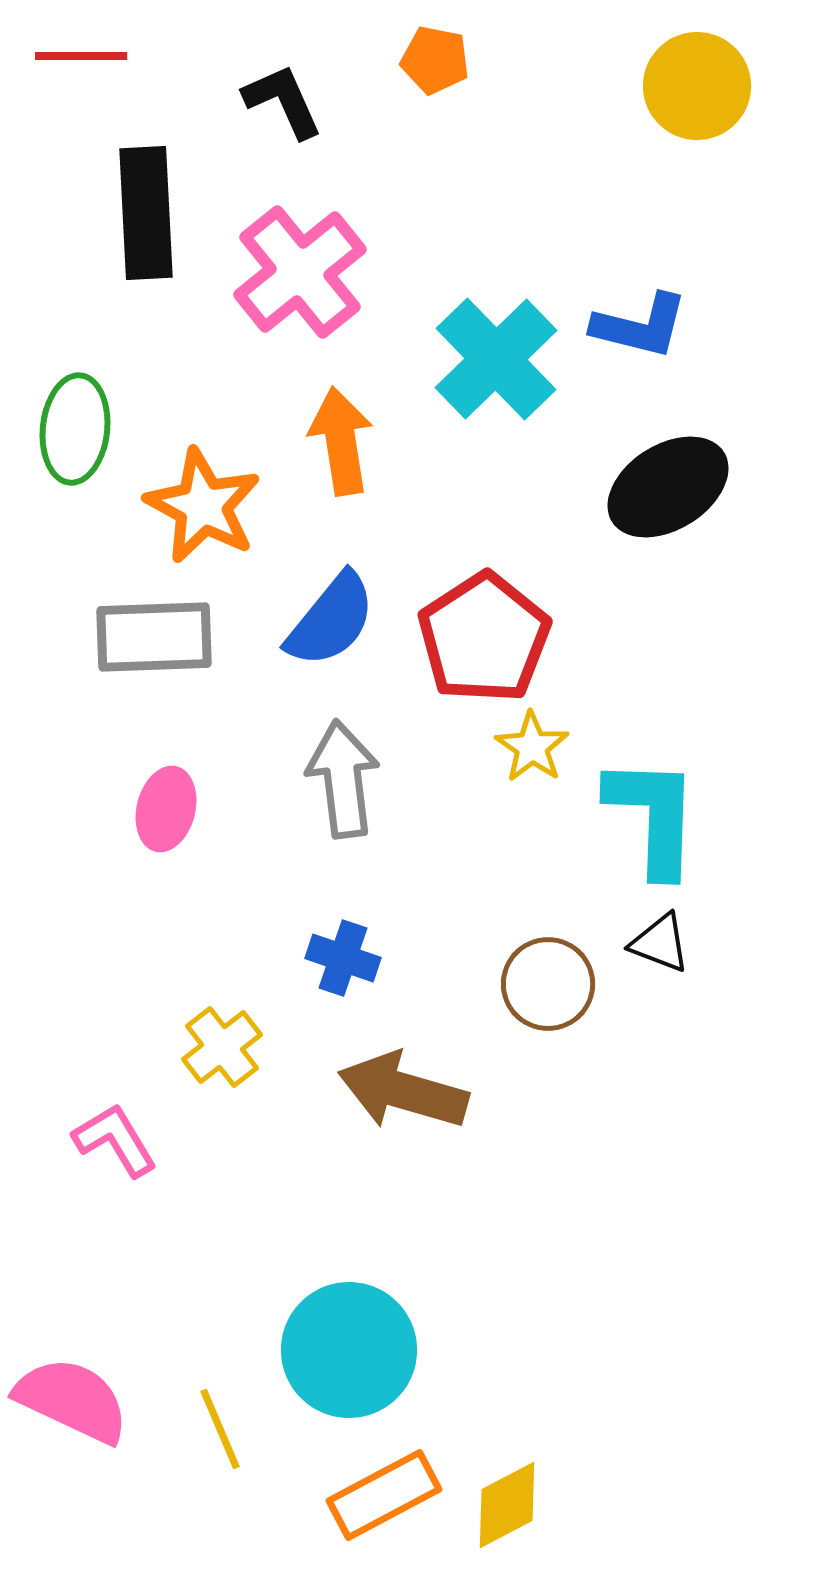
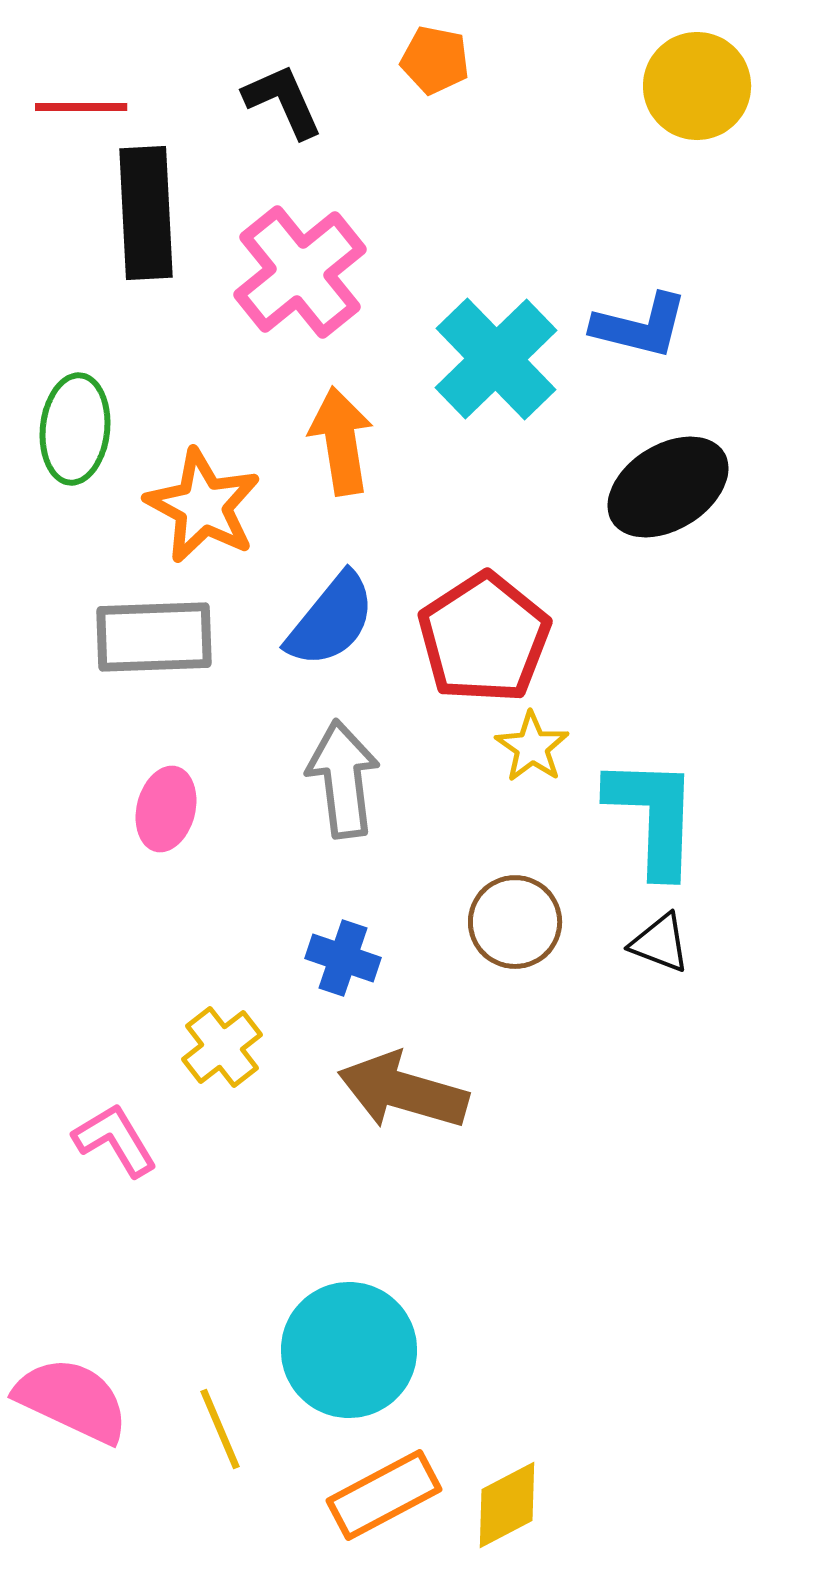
red line: moved 51 px down
brown circle: moved 33 px left, 62 px up
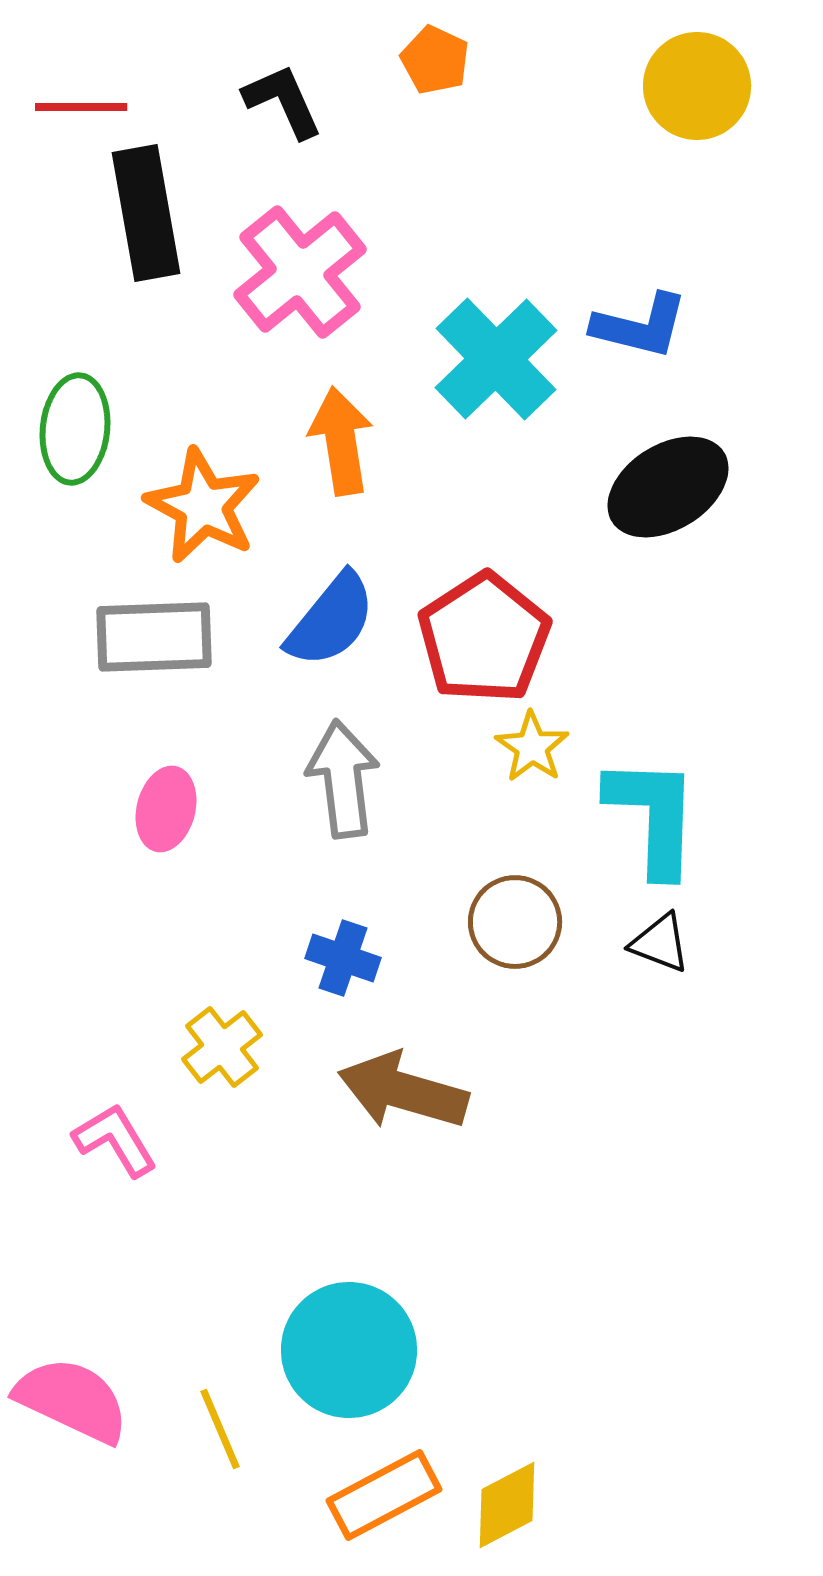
orange pentagon: rotated 14 degrees clockwise
black rectangle: rotated 7 degrees counterclockwise
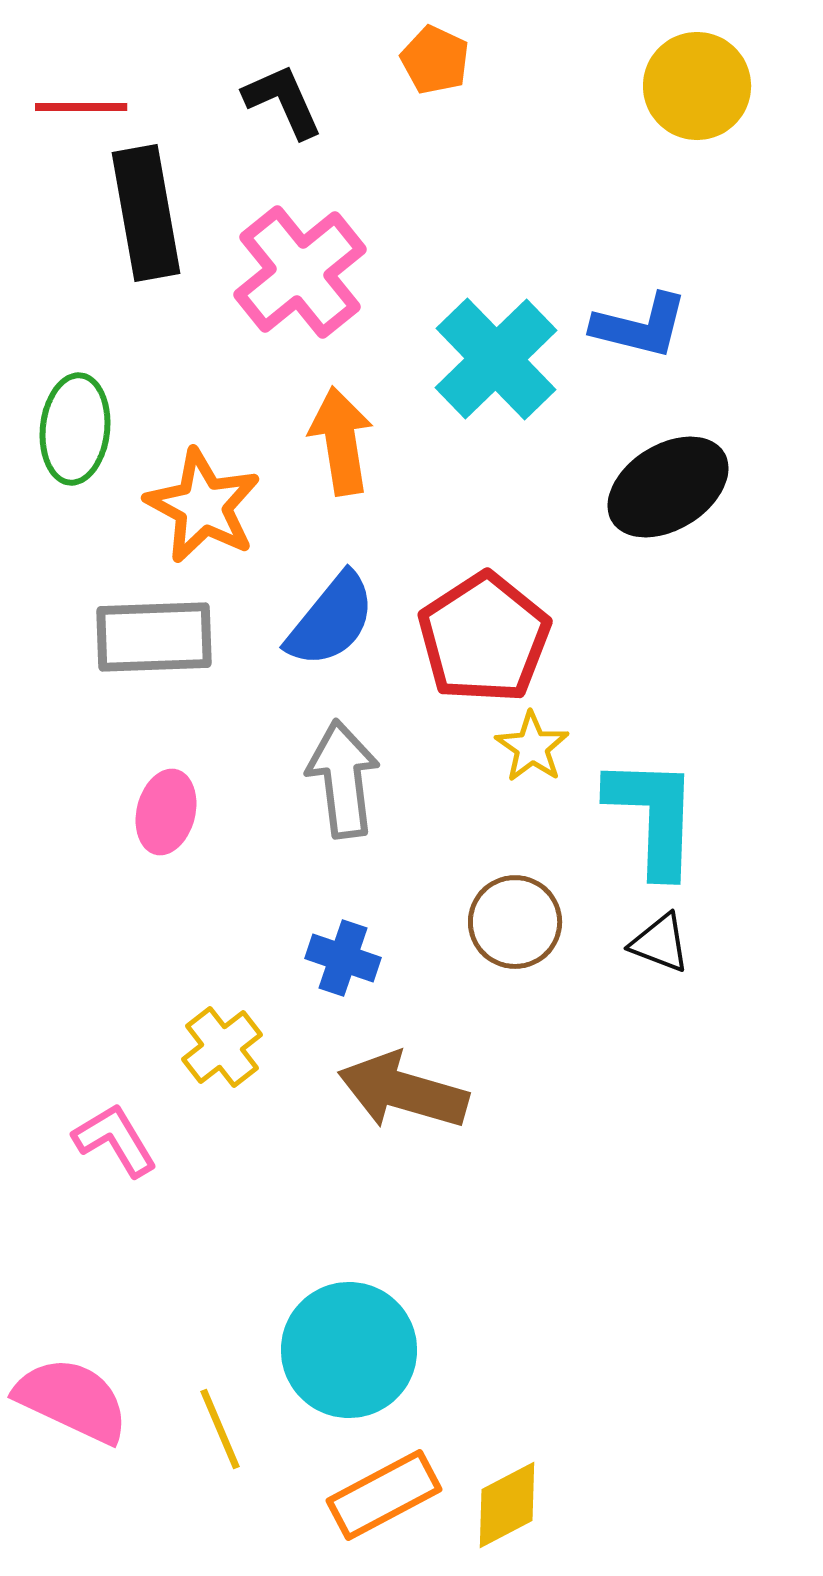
pink ellipse: moved 3 px down
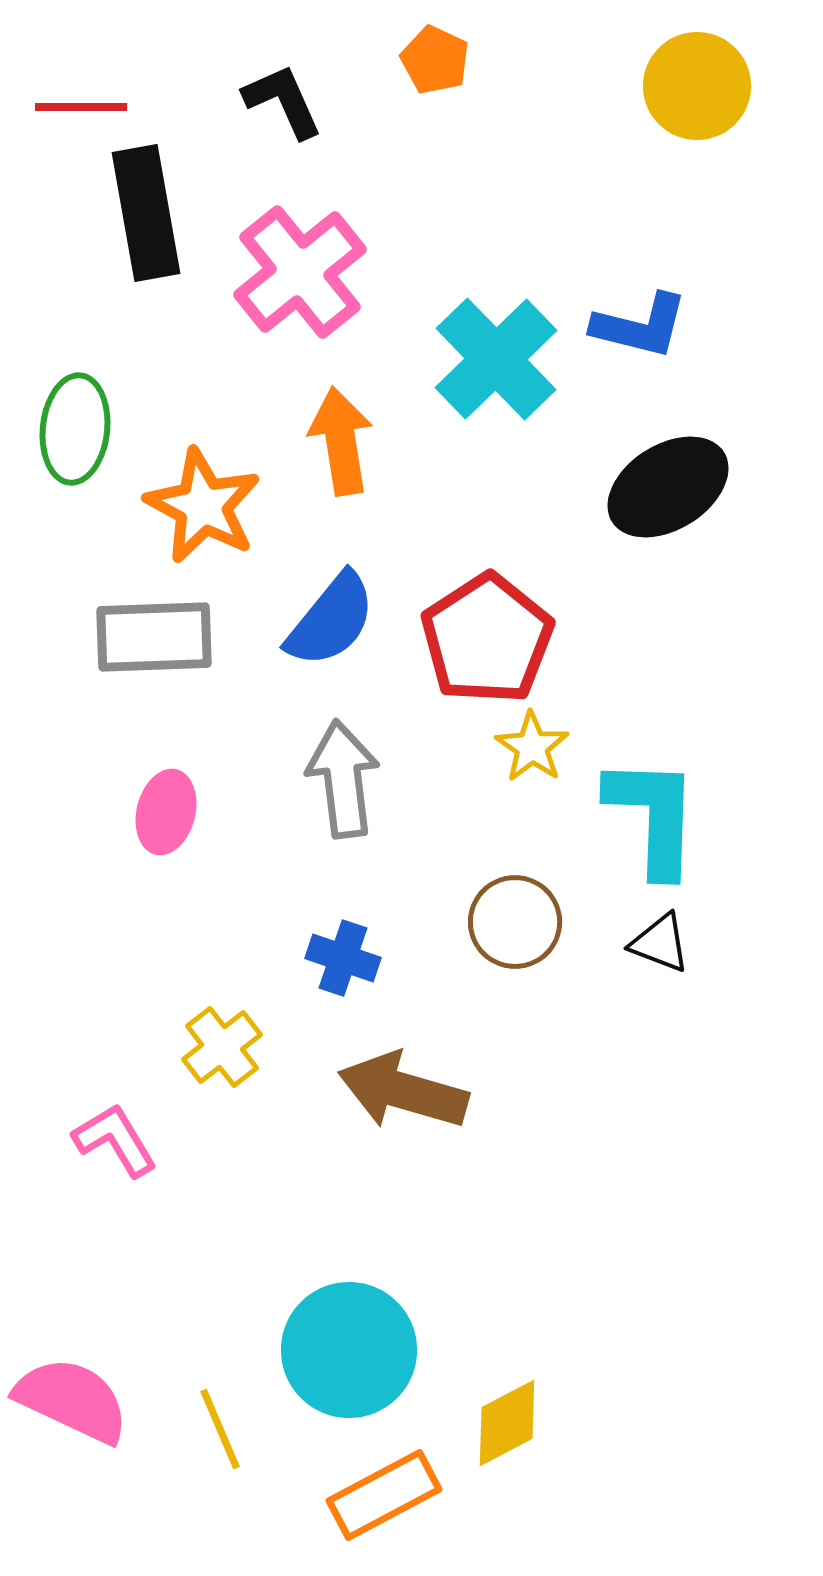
red pentagon: moved 3 px right, 1 px down
yellow diamond: moved 82 px up
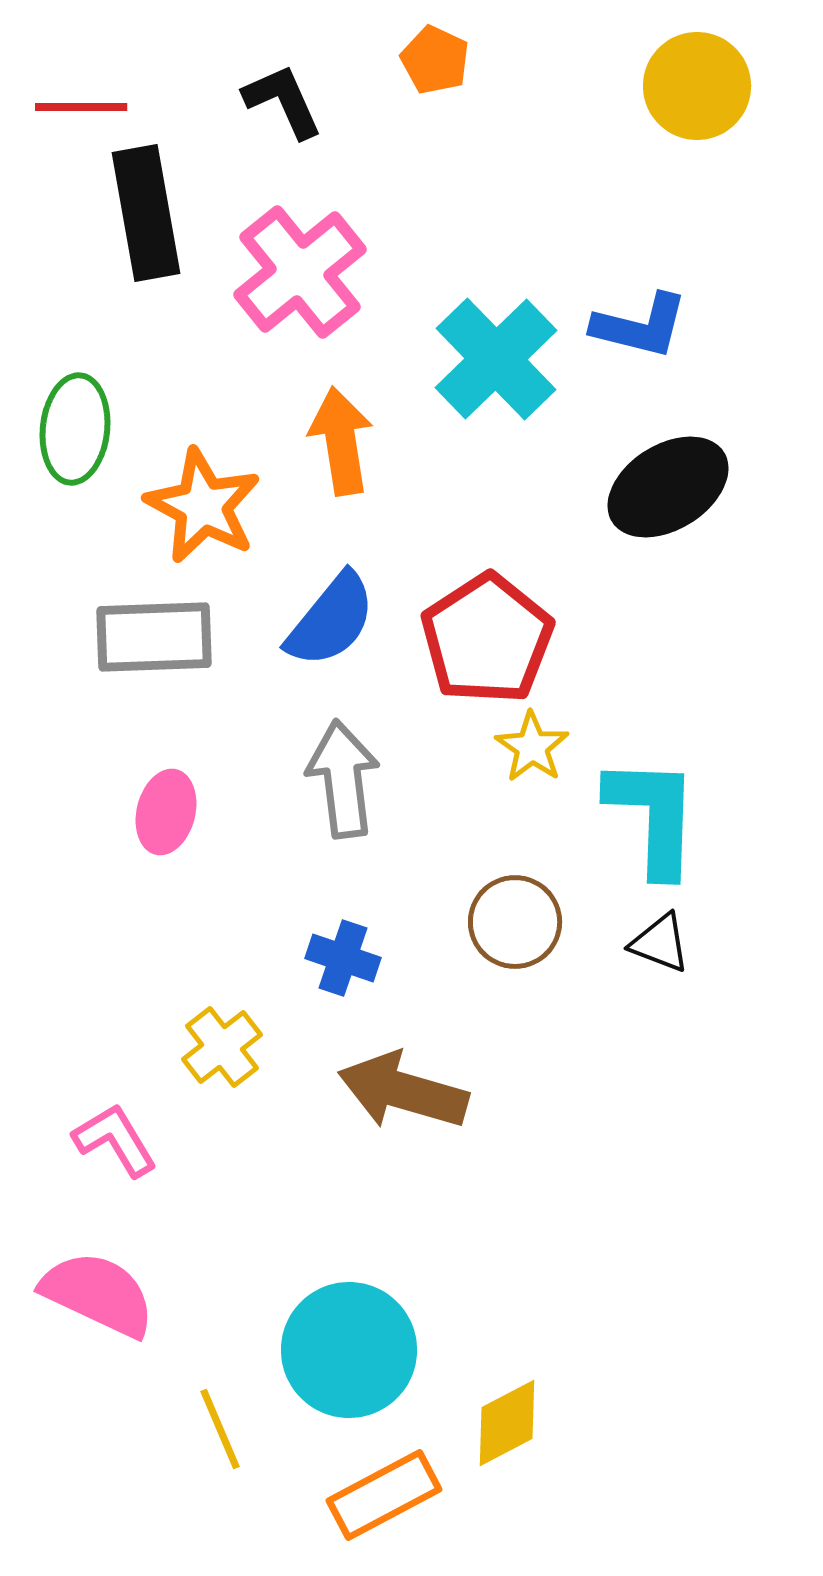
pink semicircle: moved 26 px right, 106 px up
